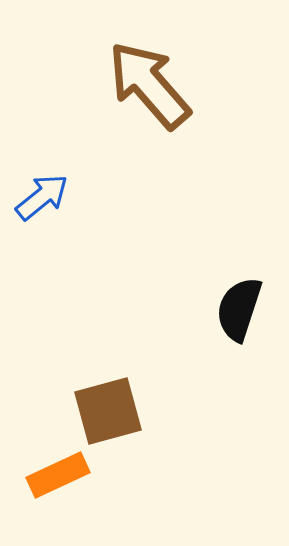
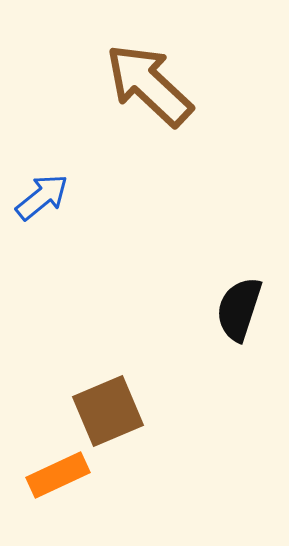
brown arrow: rotated 6 degrees counterclockwise
brown square: rotated 8 degrees counterclockwise
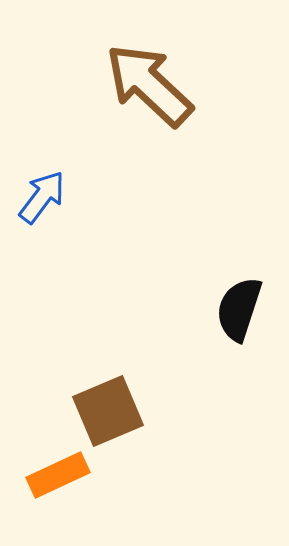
blue arrow: rotated 14 degrees counterclockwise
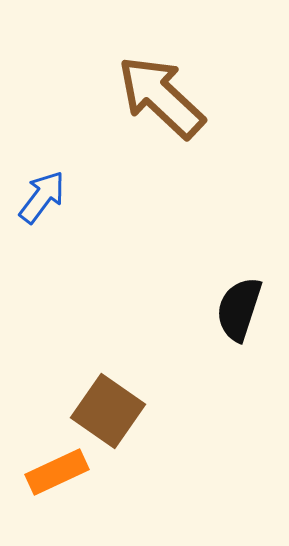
brown arrow: moved 12 px right, 12 px down
brown square: rotated 32 degrees counterclockwise
orange rectangle: moved 1 px left, 3 px up
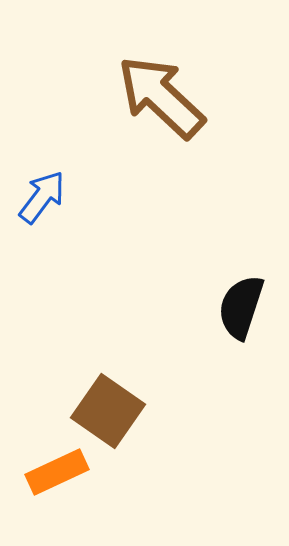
black semicircle: moved 2 px right, 2 px up
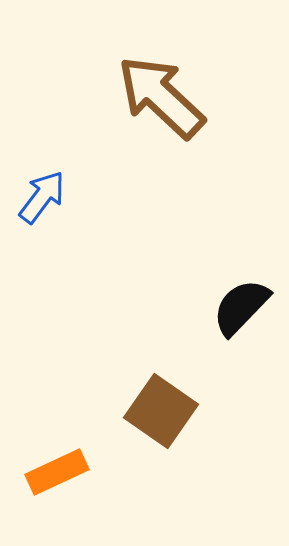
black semicircle: rotated 26 degrees clockwise
brown square: moved 53 px right
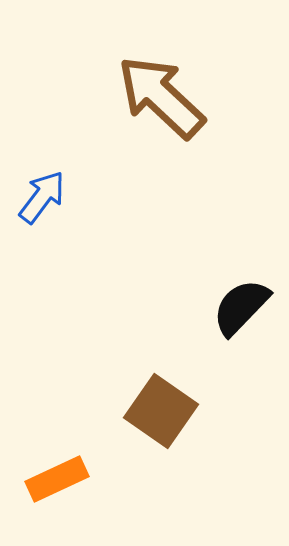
orange rectangle: moved 7 px down
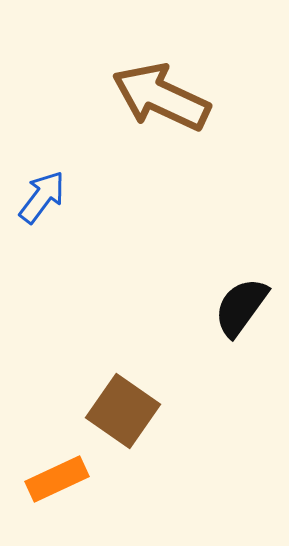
brown arrow: rotated 18 degrees counterclockwise
black semicircle: rotated 8 degrees counterclockwise
brown square: moved 38 px left
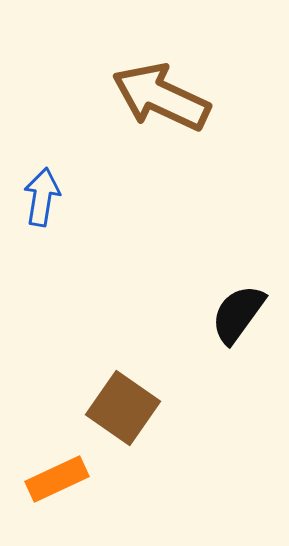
blue arrow: rotated 28 degrees counterclockwise
black semicircle: moved 3 px left, 7 px down
brown square: moved 3 px up
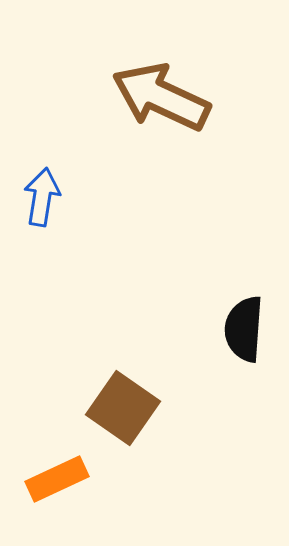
black semicircle: moved 6 px right, 15 px down; rotated 32 degrees counterclockwise
